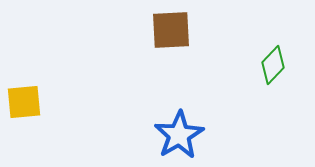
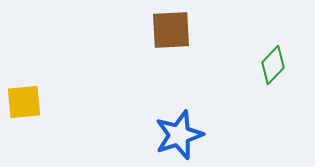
blue star: rotated 12 degrees clockwise
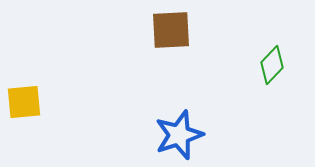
green diamond: moved 1 px left
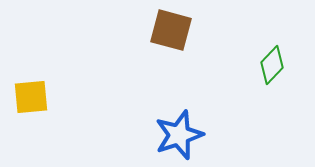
brown square: rotated 18 degrees clockwise
yellow square: moved 7 px right, 5 px up
